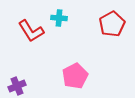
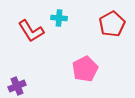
pink pentagon: moved 10 px right, 7 px up
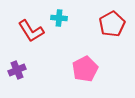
purple cross: moved 16 px up
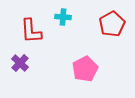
cyan cross: moved 4 px right, 1 px up
red L-shape: rotated 28 degrees clockwise
purple cross: moved 3 px right, 7 px up; rotated 24 degrees counterclockwise
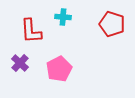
red pentagon: rotated 25 degrees counterclockwise
pink pentagon: moved 26 px left
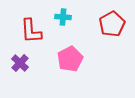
red pentagon: rotated 25 degrees clockwise
pink pentagon: moved 11 px right, 10 px up
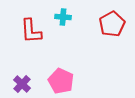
pink pentagon: moved 9 px left, 22 px down; rotated 20 degrees counterclockwise
purple cross: moved 2 px right, 21 px down
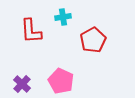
cyan cross: rotated 14 degrees counterclockwise
red pentagon: moved 19 px left, 16 px down
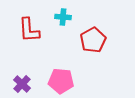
cyan cross: rotated 14 degrees clockwise
red L-shape: moved 2 px left, 1 px up
pink pentagon: rotated 20 degrees counterclockwise
